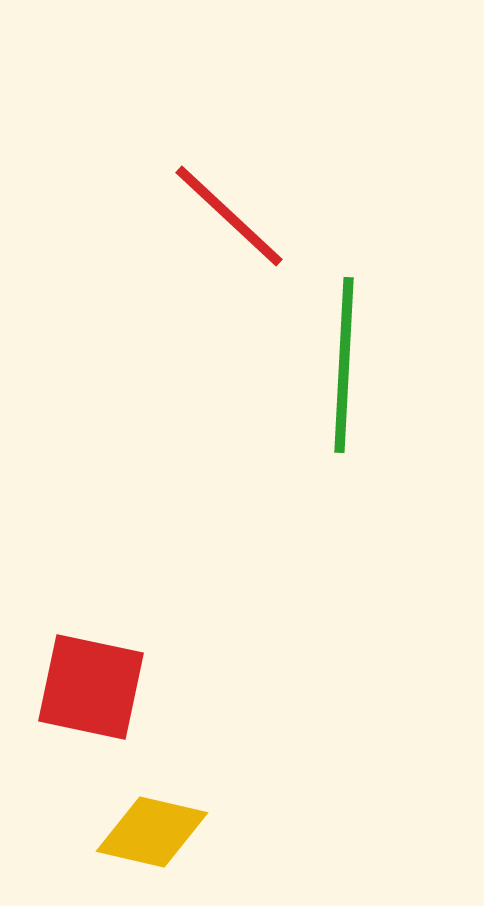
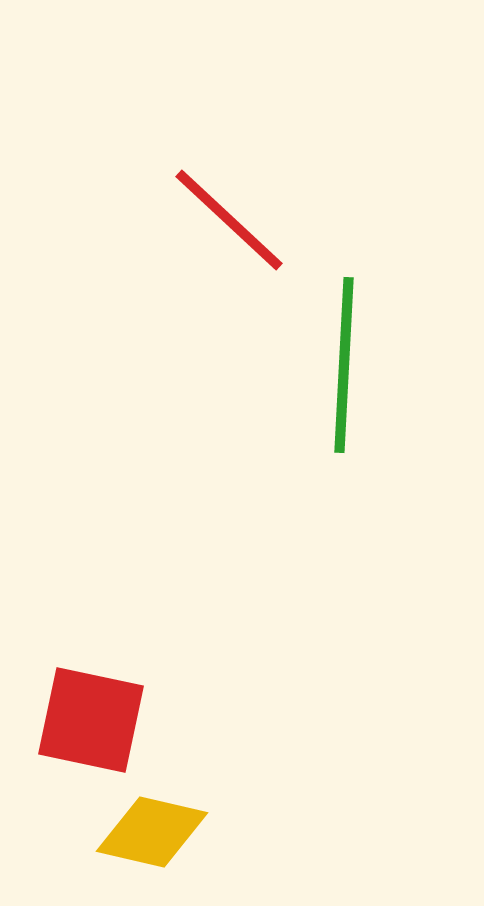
red line: moved 4 px down
red square: moved 33 px down
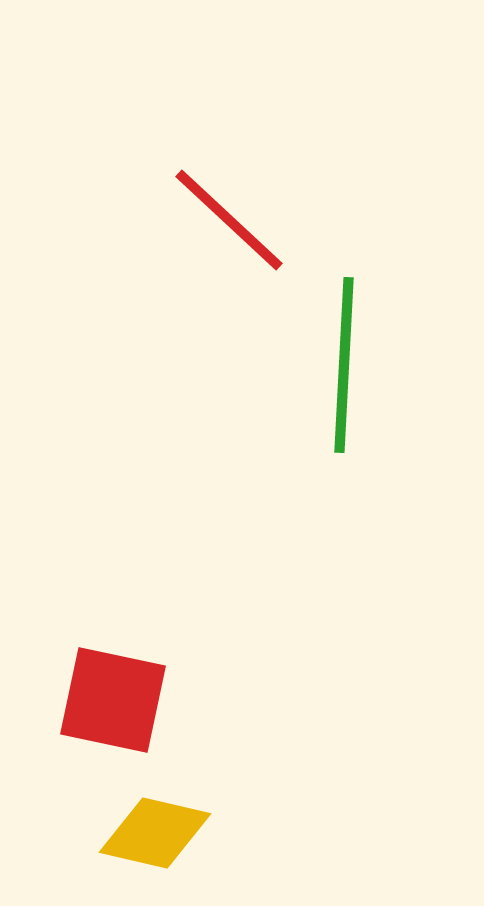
red square: moved 22 px right, 20 px up
yellow diamond: moved 3 px right, 1 px down
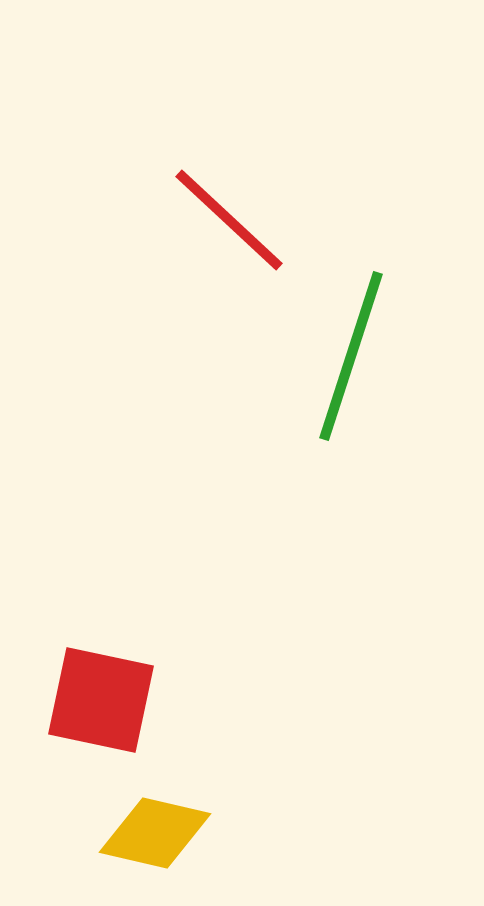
green line: moved 7 px right, 9 px up; rotated 15 degrees clockwise
red square: moved 12 px left
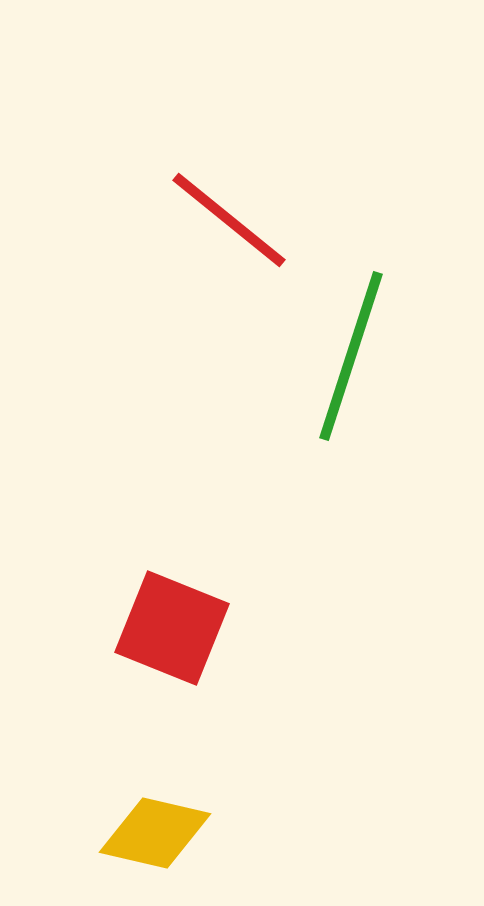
red line: rotated 4 degrees counterclockwise
red square: moved 71 px right, 72 px up; rotated 10 degrees clockwise
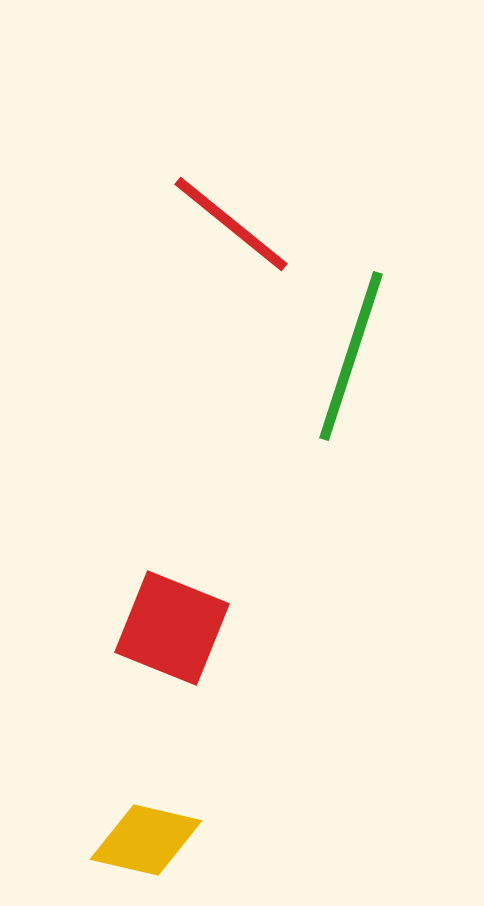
red line: moved 2 px right, 4 px down
yellow diamond: moved 9 px left, 7 px down
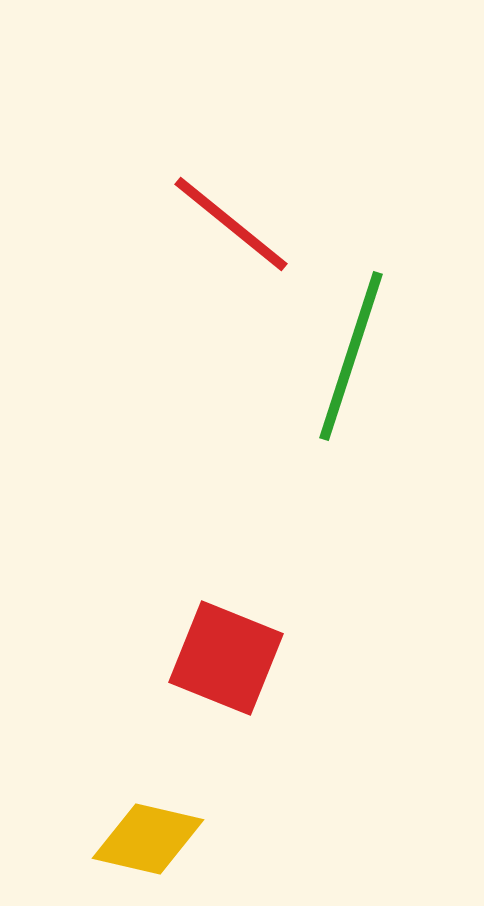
red square: moved 54 px right, 30 px down
yellow diamond: moved 2 px right, 1 px up
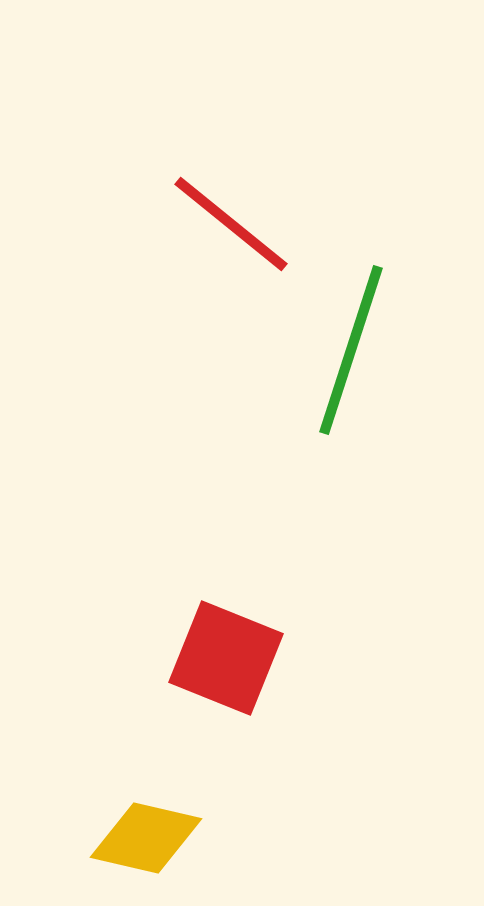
green line: moved 6 px up
yellow diamond: moved 2 px left, 1 px up
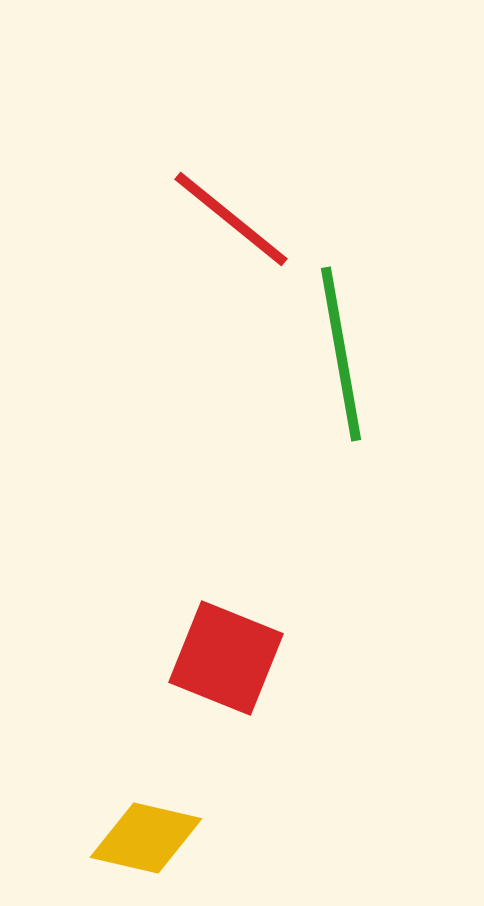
red line: moved 5 px up
green line: moved 10 px left, 4 px down; rotated 28 degrees counterclockwise
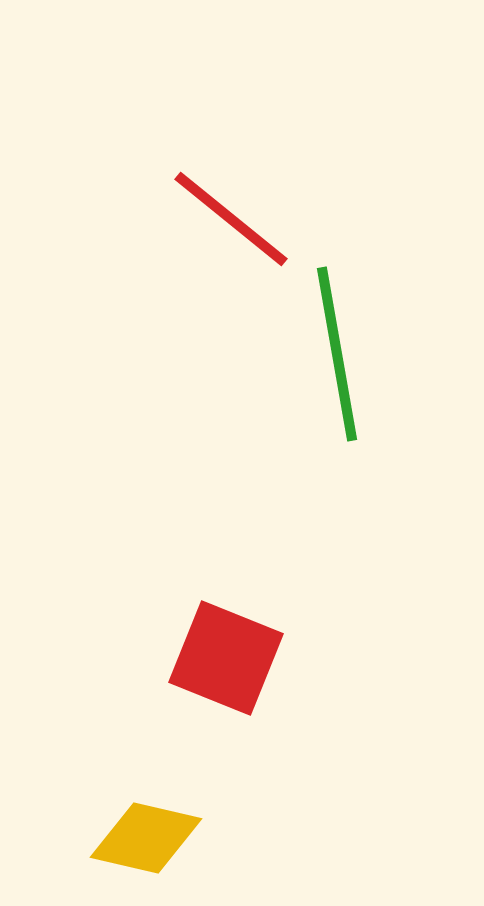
green line: moved 4 px left
